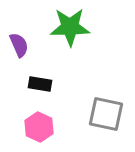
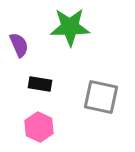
gray square: moved 5 px left, 17 px up
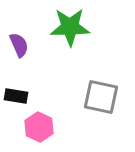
black rectangle: moved 24 px left, 12 px down
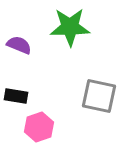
purple semicircle: rotated 45 degrees counterclockwise
gray square: moved 2 px left, 1 px up
pink hexagon: rotated 16 degrees clockwise
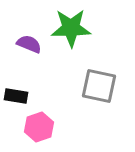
green star: moved 1 px right, 1 px down
purple semicircle: moved 10 px right, 1 px up
gray square: moved 10 px up
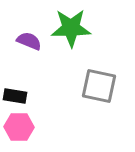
purple semicircle: moved 3 px up
black rectangle: moved 1 px left
pink hexagon: moved 20 px left; rotated 20 degrees clockwise
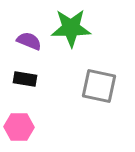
black rectangle: moved 10 px right, 17 px up
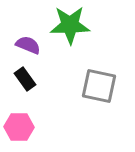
green star: moved 1 px left, 3 px up
purple semicircle: moved 1 px left, 4 px down
black rectangle: rotated 45 degrees clockwise
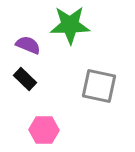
black rectangle: rotated 10 degrees counterclockwise
pink hexagon: moved 25 px right, 3 px down
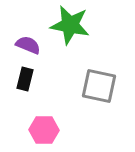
green star: rotated 12 degrees clockwise
black rectangle: rotated 60 degrees clockwise
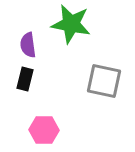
green star: moved 1 px right, 1 px up
purple semicircle: rotated 120 degrees counterclockwise
gray square: moved 5 px right, 5 px up
